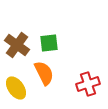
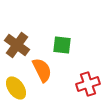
green square: moved 13 px right, 2 px down; rotated 12 degrees clockwise
orange semicircle: moved 2 px left, 3 px up
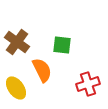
brown cross: moved 3 px up
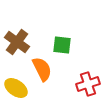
orange semicircle: moved 1 px up
yellow ellipse: rotated 20 degrees counterclockwise
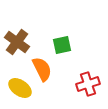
green square: rotated 18 degrees counterclockwise
yellow ellipse: moved 4 px right
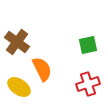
green square: moved 26 px right
yellow ellipse: moved 1 px left, 1 px up
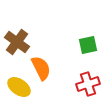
orange semicircle: moved 1 px left, 1 px up
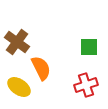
green square: moved 1 px right, 2 px down; rotated 12 degrees clockwise
red cross: moved 2 px left, 1 px down
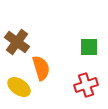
orange semicircle: rotated 10 degrees clockwise
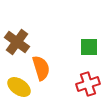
red cross: moved 2 px right, 1 px up
